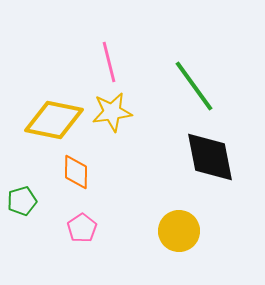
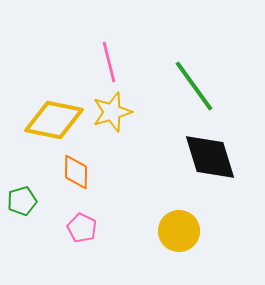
yellow star: rotated 9 degrees counterclockwise
black diamond: rotated 6 degrees counterclockwise
pink pentagon: rotated 12 degrees counterclockwise
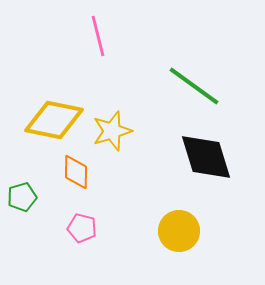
pink line: moved 11 px left, 26 px up
green line: rotated 18 degrees counterclockwise
yellow star: moved 19 px down
black diamond: moved 4 px left
green pentagon: moved 4 px up
pink pentagon: rotated 12 degrees counterclockwise
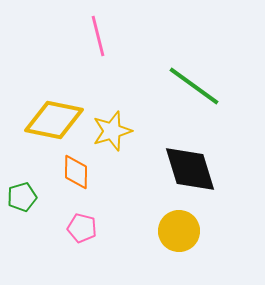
black diamond: moved 16 px left, 12 px down
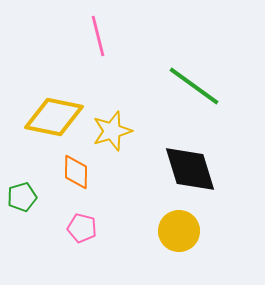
yellow diamond: moved 3 px up
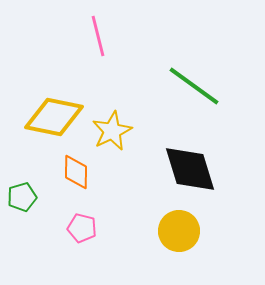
yellow star: rotated 9 degrees counterclockwise
